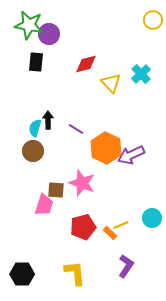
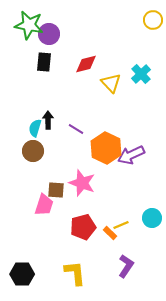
black rectangle: moved 8 px right
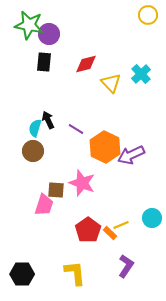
yellow circle: moved 5 px left, 5 px up
black arrow: rotated 24 degrees counterclockwise
orange hexagon: moved 1 px left, 1 px up
red pentagon: moved 5 px right, 3 px down; rotated 20 degrees counterclockwise
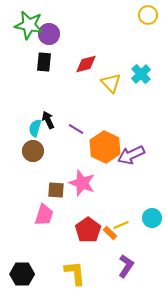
pink trapezoid: moved 10 px down
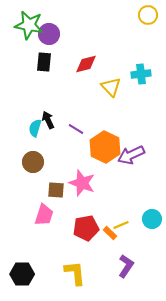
cyan cross: rotated 36 degrees clockwise
yellow triangle: moved 4 px down
brown circle: moved 11 px down
cyan circle: moved 1 px down
red pentagon: moved 2 px left, 2 px up; rotated 25 degrees clockwise
